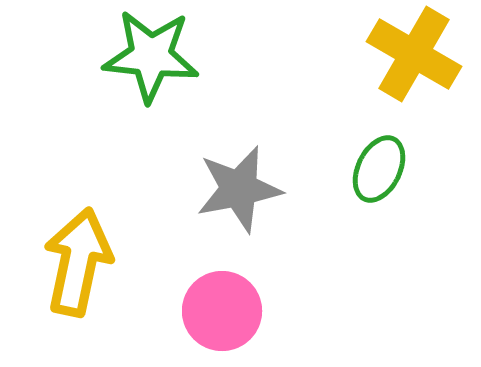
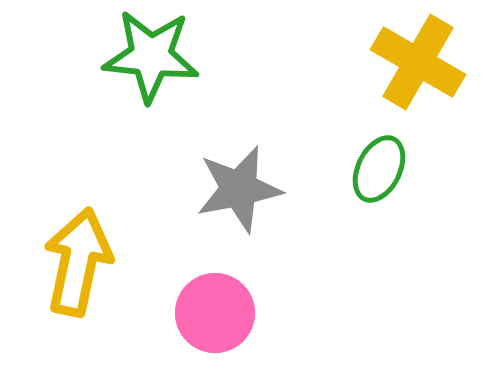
yellow cross: moved 4 px right, 8 px down
pink circle: moved 7 px left, 2 px down
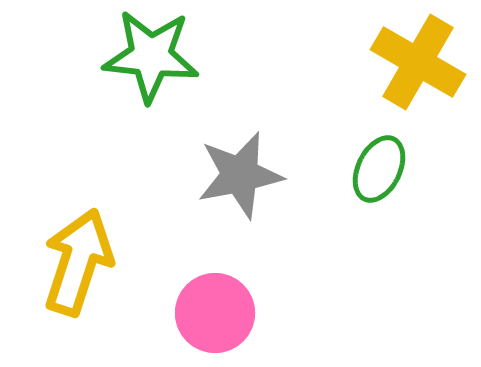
gray star: moved 1 px right, 14 px up
yellow arrow: rotated 6 degrees clockwise
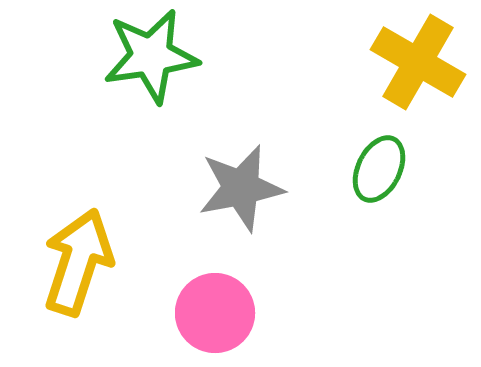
green star: rotated 14 degrees counterclockwise
gray star: moved 1 px right, 13 px down
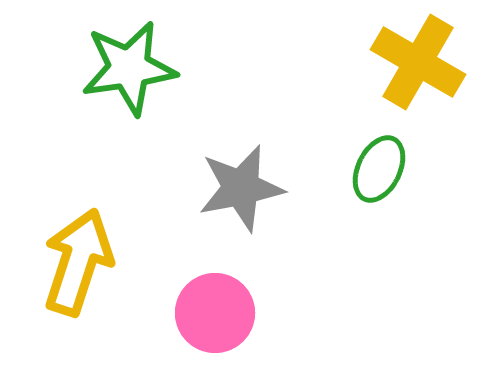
green star: moved 22 px left, 12 px down
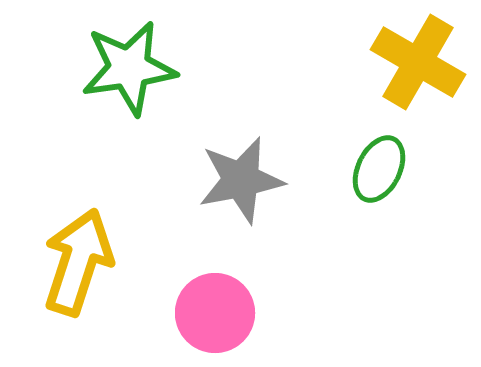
gray star: moved 8 px up
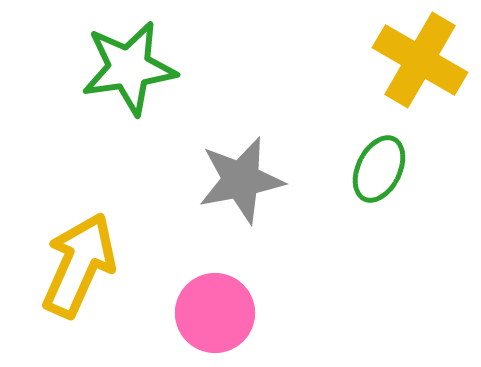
yellow cross: moved 2 px right, 2 px up
yellow arrow: moved 1 px right, 3 px down; rotated 6 degrees clockwise
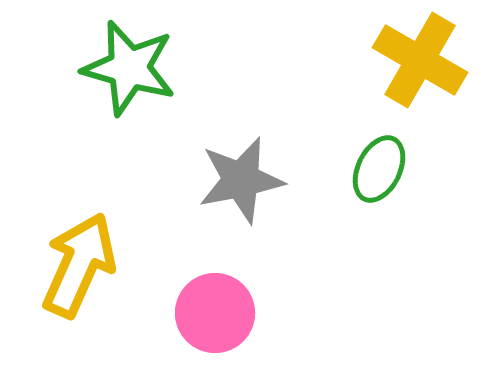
green star: rotated 24 degrees clockwise
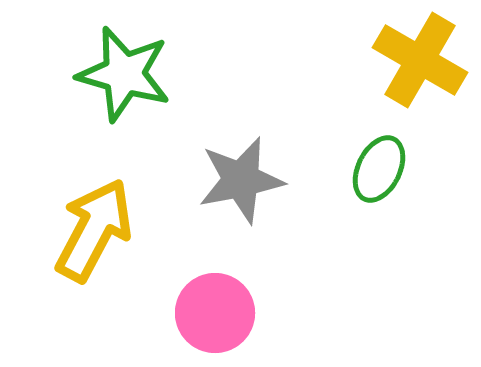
green star: moved 5 px left, 6 px down
yellow arrow: moved 15 px right, 35 px up; rotated 4 degrees clockwise
